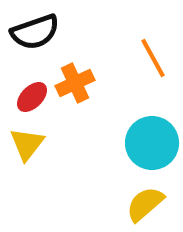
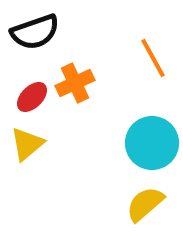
yellow triangle: rotated 12 degrees clockwise
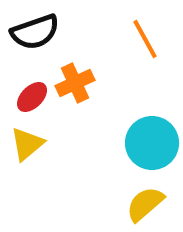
orange line: moved 8 px left, 19 px up
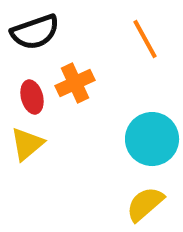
red ellipse: rotated 60 degrees counterclockwise
cyan circle: moved 4 px up
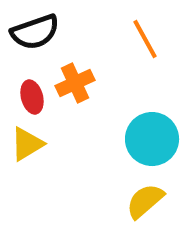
yellow triangle: rotated 9 degrees clockwise
yellow semicircle: moved 3 px up
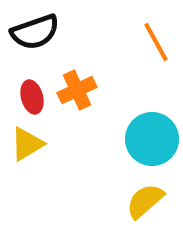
orange line: moved 11 px right, 3 px down
orange cross: moved 2 px right, 7 px down
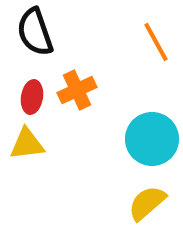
black semicircle: rotated 90 degrees clockwise
red ellipse: rotated 24 degrees clockwise
yellow triangle: rotated 24 degrees clockwise
yellow semicircle: moved 2 px right, 2 px down
